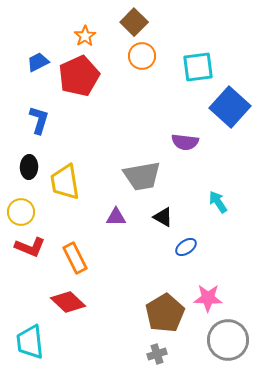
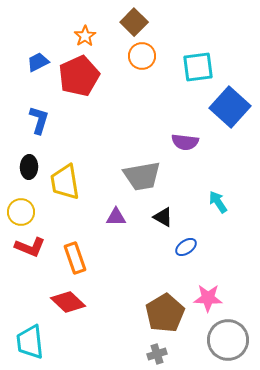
orange rectangle: rotated 8 degrees clockwise
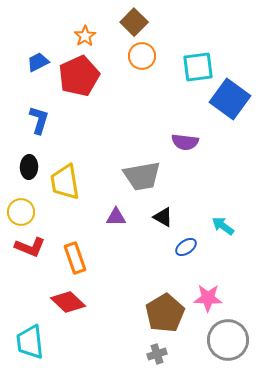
blue square: moved 8 px up; rotated 6 degrees counterclockwise
cyan arrow: moved 5 px right, 24 px down; rotated 20 degrees counterclockwise
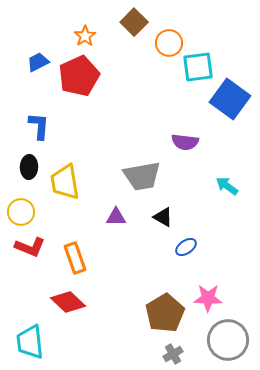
orange circle: moved 27 px right, 13 px up
blue L-shape: moved 6 px down; rotated 12 degrees counterclockwise
cyan arrow: moved 4 px right, 40 px up
gray cross: moved 16 px right; rotated 12 degrees counterclockwise
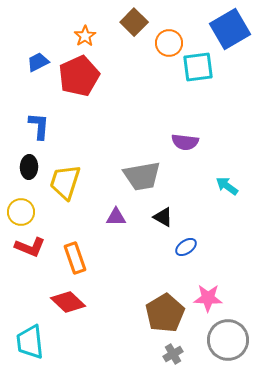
blue square: moved 70 px up; rotated 24 degrees clockwise
yellow trapezoid: rotated 27 degrees clockwise
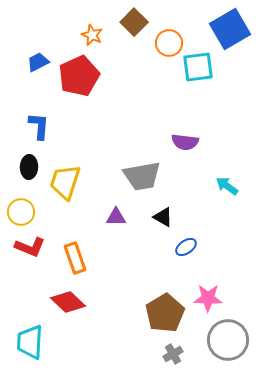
orange star: moved 7 px right, 1 px up; rotated 15 degrees counterclockwise
cyan trapezoid: rotated 9 degrees clockwise
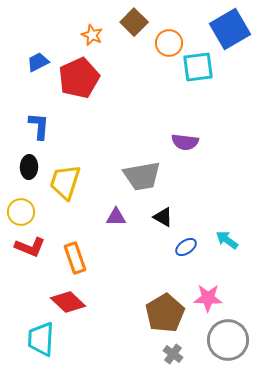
red pentagon: moved 2 px down
cyan arrow: moved 54 px down
cyan trapezoid: moved 11 px right, 3 px up
gray cross: rotated 24 degrees counterclockwise
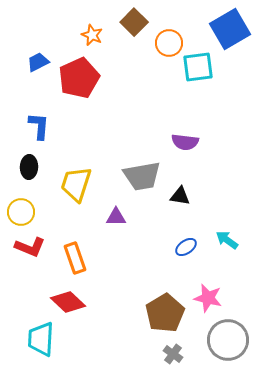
yellow trapezoid: moved 11 px right, 2 px down
black triangle: moved 17 px right, 21 px up; rotated 20 degrees counterclockwise
pink star: rotated 12 degrees clockwise
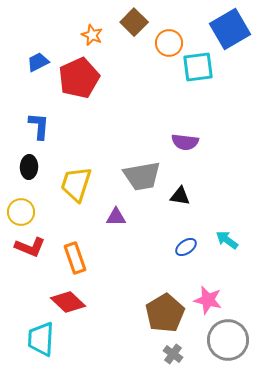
pink star: moved 2 px down
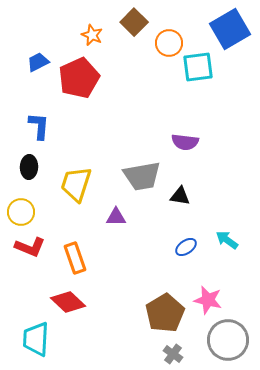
cyan trapezoid: moved 5 px left
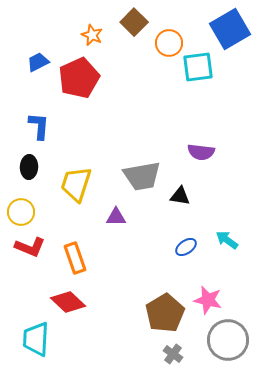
purple semicircle: moved 16 px right, 10 px down
